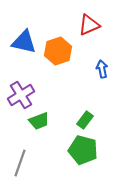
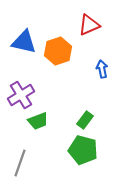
green trapezoid: moved 1 px left
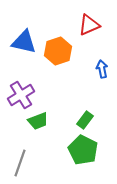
green pentagon: rotated 12 degrees clockwise
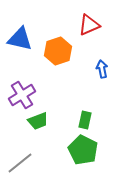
blue triangle: moved 4 px left, 3 px up
purple cross: moved 1 px right
green rectangle: rotated 24 degrees counterclockwise
gray line: rotated 32 degrees clockwise
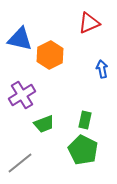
red triangle: moved 2 px up
orange hexagon: moved 8 px left, 4 px down; rotated 8 degrees counterclockwise
green trapezoid: moved 6 px right, 3 px down
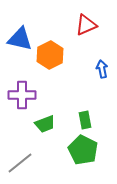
red triangle: moved 3 px left, 2 px down
purple cross: rotated 32 degrees clockwise
green rectangle: rotated 24 degrees counterclockwise
green trapezoid: moved 1 px right
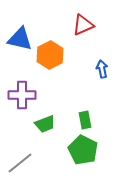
red triangle: moved 3 px left
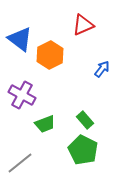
blue triangle: rotated 24 degrees clockwise
blue arrow: rotated 48 degrees clockwise
purple cross: rotated 28 degrees clockwise
green rectangle: rotated 30 degrees counterclockwise
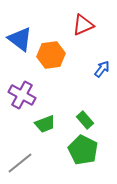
orange hexagon: moved 1 px right; rotated 20 degrees clockwise
